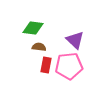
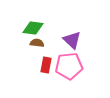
purple triangle: moved 3 px left
brown semicircle: moved 2 px left, 4 px up
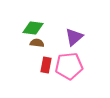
purple triangle: moved 2 px right, 3 px up; rotated 36 degrees clockwise
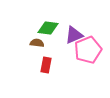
green diamond: moved 15 px right
purple triangle: moved 2 px up; rotated 18 degrees clockwise
pink pentagon: moved 19 px right, 16 px up; rotated 16 degrees counterclockwise
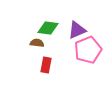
purple triangle: moved 3 px right, 5 px up
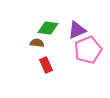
red rectangle: rotated 35 degrees counterclockwise
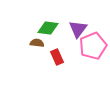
purple triangle: moved 1 px right, 1 px up; rotated 30 degrees counterclockwise
pink pentagon: moved 5 px right, 4 px up
red rectangle: moved 11 px right, 8 px up
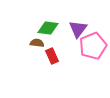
red rectangle: moved 5 px left, 1 px up
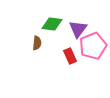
green diamond: moved 4 px right, 4 px up
brown semicircle: rotated 88 degrees clockwise
red rectangle: moved 18 px right
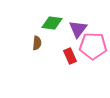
green diamond: moved 1 px up
pink pentagon: rotated 24 degrees clockwise
